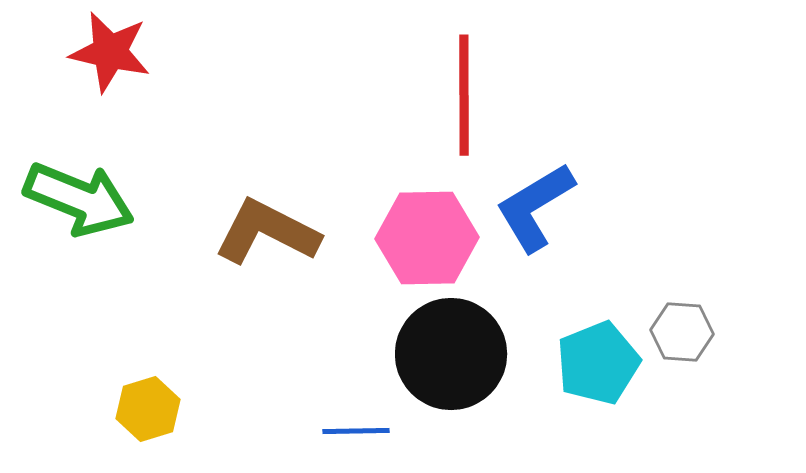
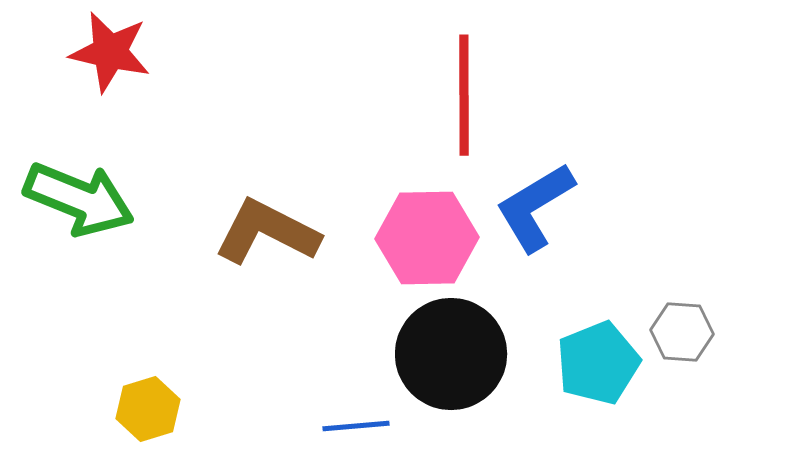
blue line: moved 5 px up; rotated 4 degrees counterclockwise
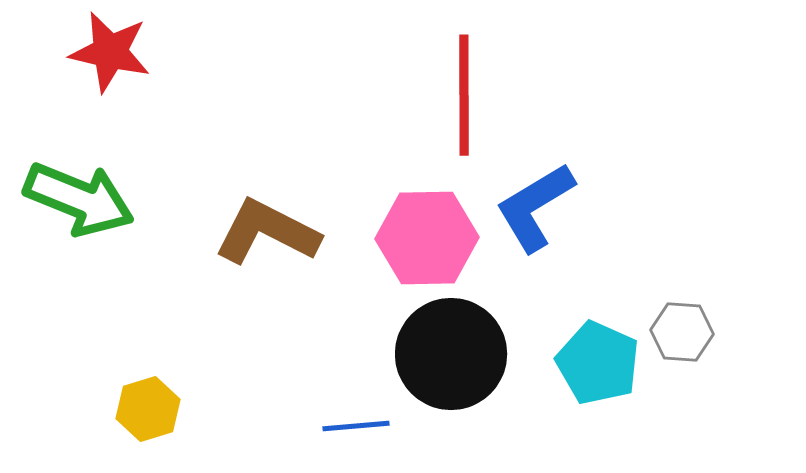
cyan pentagon: rotated 26 degrees counterclockwise
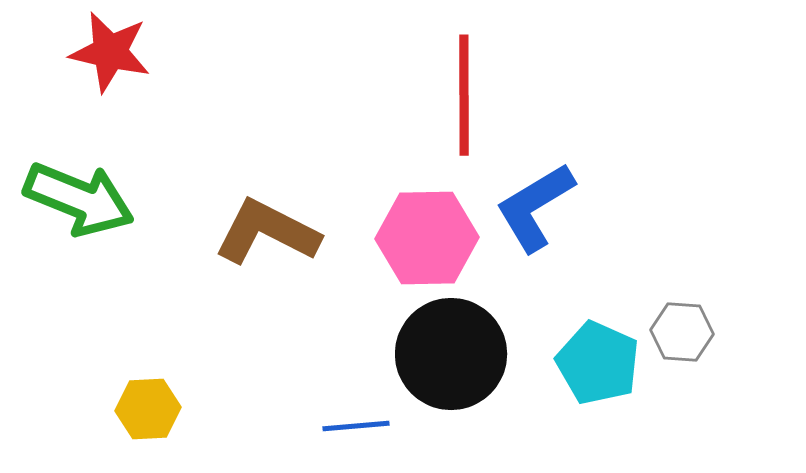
yellow hexagon: rotated 14 degrees clockwise
